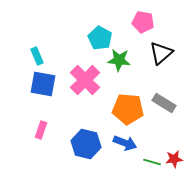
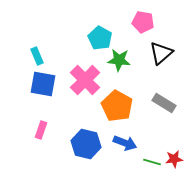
orange pentagon: moved 11 px left, 3 px up; rotated 24 degrees clockwise
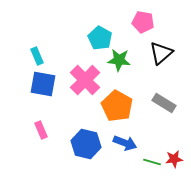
pink rectangle: rotated 42 degrees counterclockwise
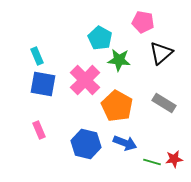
pink rectangle: moved 2 px left
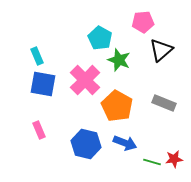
pink pentagon: rotated 15 degrees counterclockwise
black triangle: moved 3 px up
green star: rotated 15 degrees clockwise
gray rectangle: rotated 10 degrees counterclockwise
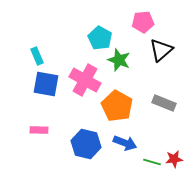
pink cross: rotated 16 degrees counterclockwise
blue square: moved 3 px right
pink rectangle: rotated 66 degrees counterclockwise
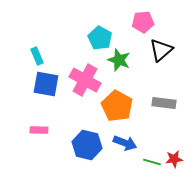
gray rectangle: rotated 15 degrees counterclockwise
blue hexagon: moved 1 px right, 1 px down
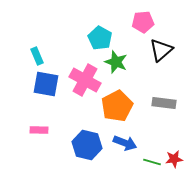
green star: moved 3 px left, 2 px down
orange pentagon: rotated 16 degrees clockwise
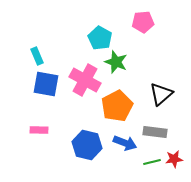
black triangle: moved 44 px down
gray rectangle: moved 9 px left, 29 px down
green line: rotated 30 degrees counterclockwise
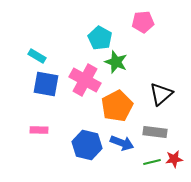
cyan rectangle: rotated 36 degrees counterclockwise
blue arrow: moved 3 px left
